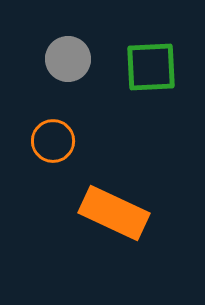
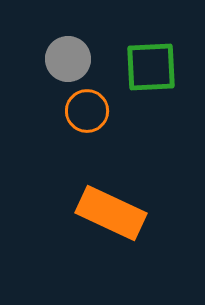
orange circle: moved 34 px right, 30 px up
orange rectangle: moved 3 px left
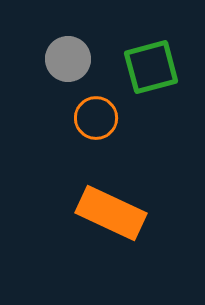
green square: rotated 12 degrees counterclockwise
orange circle: moved 9 px right, 7 px down
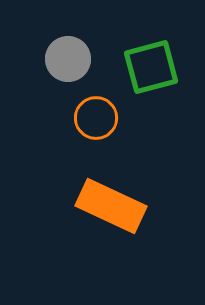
orange rectangle: moved 7 px up
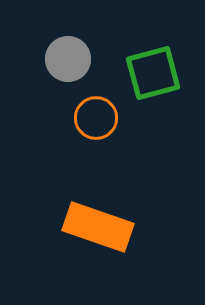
green square: moved 2 px right, 6 px down
orange rectangle: moved 13 px left, 21 px down; rotated 6 degrees counterclockwise
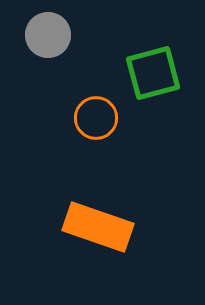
gray circle: moved 20 px left, 24 px up
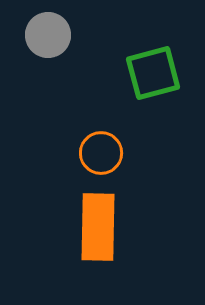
orange circle: moved 5 px right, 35 px down
orange rectangle: rotated 72 degrees clockwise
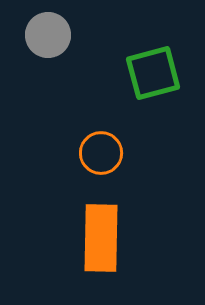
orange rectangle: moved 3 px right, 11 px down
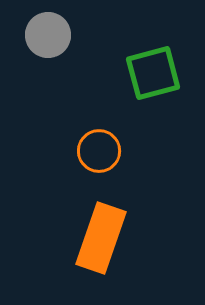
orange circle: moved 2 px left, 2 px up
orange rectangle: rotated 18 degrees clockwise
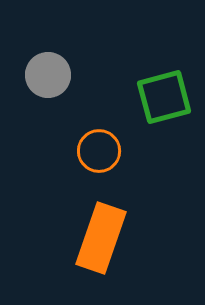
gray circle: moved 40 px down
green square: moved 11 px right, 24 px down
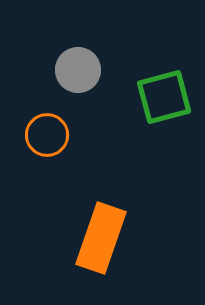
gray circle: moved 30 px right, 5 px up
orange circle: moved 52 px left, 16 px up
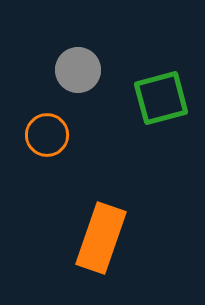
green square: moved 3 px left, 1 px down
